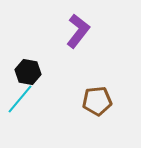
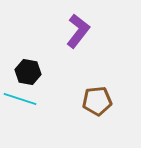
cyan line: rotated 68 degrees clockwise
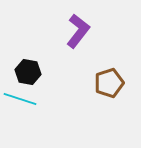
brown pentagon: moved 12 px right, 18 px up; rotated 12 degrees counterclockwise
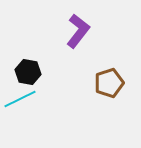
cyan line: rotated 44 degrees counterclockwise
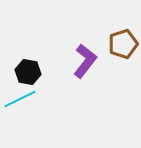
purple L-shape: moved 7 px right, 30 px down
brown pentagon: moved 14 px right, 39 px up
